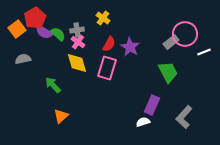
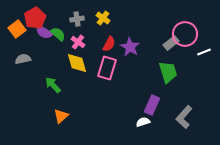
gray cross: moved 11 px up
gray rectangle: moved 1 px down
green trapezoid: rotated 10 degrees clockwise
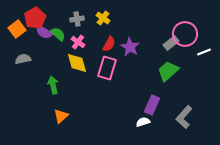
green trapezoid: moved 1 px up; rotated 115 degrees counterclockwise
green arrow: rotated 30 degrees clockwise
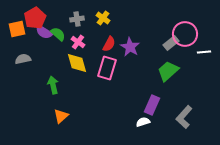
orange square: rotated 24 degrees clockwise
white line: rotated 16 degrees clockwise
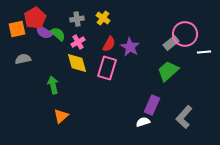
pink cross: rotated 24 degrees clockwise
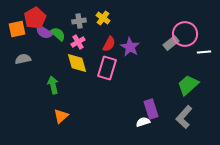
gray cross: moved 2 px right, 2 px down
green trapezoid: moved 20 px right, 14 px down
purple rectangle: moved 1 px left, 4 px down; rotated 42 degrees counterclockwise
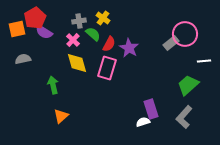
green semicircle: moved 35 px right
pink cross: moved 5 px left, 2 px up; rotated 16 degrees counterclockwise
purple star: moved 1 px left, 1 px down
white line: moved 9 px down
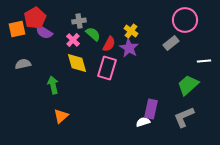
yellow cross: moved 28 px right, 13 px down
pink circle: moved 14 px up
gray semicircle: moved 5 px down
purple rectangle: rotated 30 degrees clockwise
gray L-shape: rotated 25 degrees clockwise
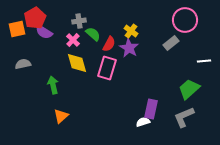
green trapezoid: moved 1 px right, 4 px down
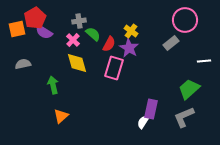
pink rectangle: moved 7 px right
white semicircle: rotated 40 degrees counterclockwise
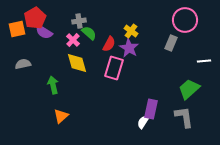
green semicircle: moved 4 px left, 1 px up
gray rectangle: rotated 28 degrees counterclockwise
gray L-shape: rotated 105 degrees clockwise
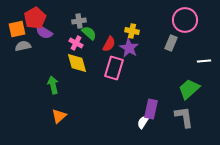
yellow cross: moved 1 px right; rotated 24 degrees counterclockwise
pink cross: moved 3 px right, 3 px down; rotated 16 degrees counterclockwise
gray semicircle: moved 18 px up
orange triangle: moved 2 px left
